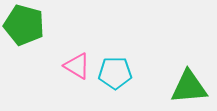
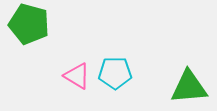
green pentagon: moved 5 px right, 1 px up
pink triangle: moved 10 px down
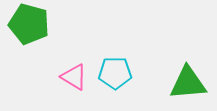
pink triangle: moved 3 px left, 1 px down
green triangle: moved 1 px left, 4 px up
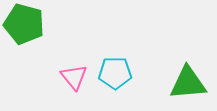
green pentagon: moved 5 px left
pink triangle: rotated 20 degrees clockwise
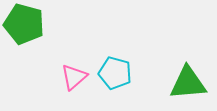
cyan pentagon: rotated 16 degrees clockwise
pink triangle: rotated 28 degrees clockwise
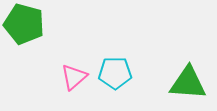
cyan pentagon: rotated 16 degrees counterclockwise
green triangle: rotated 9 degrees clockwise
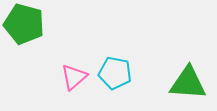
cyan pentagon: rotated 12 degrees clockwise
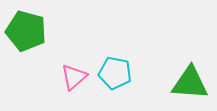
green pentagon: moved 2 px right, 7 px down
green triangle: moved 2 px right
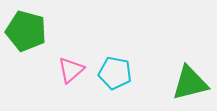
pink triangle: moved 3 px left, 7 px up
green triangle: rotated 18 degrees counterclockwise
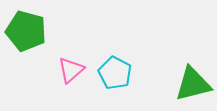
cyan pentagon: rotated 16 degrees clockwise
green triangle: moved 3 px right, 1 px down
